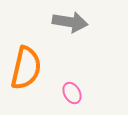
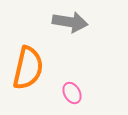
orange semicircle: moved 2 px right
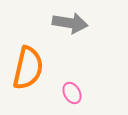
gray arrow: moved 1 px down
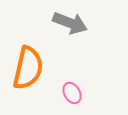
gray arrow: rotated 12 degrees clockwise
